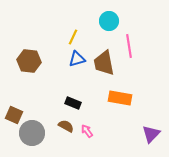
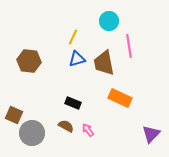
orange rectangle: rotated 15 degrees clockwise
pink arrow: moved 1 px right, 1 px up
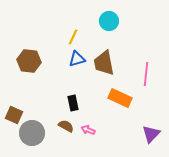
pink line: moved 17 px right, 28 px down; rotated 15 degrees clockwise
black rectangle: rotated 56 degrees clockwise
pink arrow: rotated 32 degrees counterclockwise
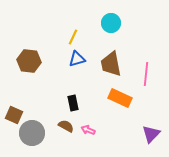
cyan circle: moved 2 px right, 2 px down
brown trapezoid: moved 7 px right, 1 px down
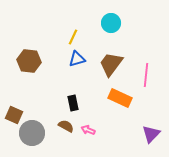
brown trapezoid: rotated 48 degrees clockwise
pink line: moved 1 px down
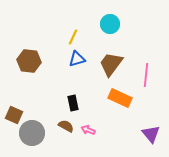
cyan circle: moved 1 px left, 1 px down
purple triangle: rotated 24 degrees counterclockwise
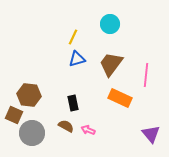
brown hexagon: moved 34 px down
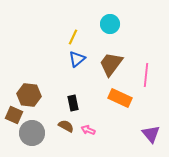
blue triangle: rotated 24 degrees counterclockwise
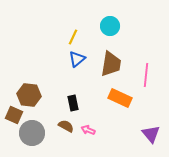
cyan circle: moved 2 px down
brown trapezoid: rotated 152 degrees clockwise
